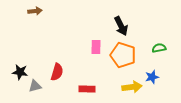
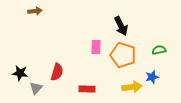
green semicircle: moved 2 px down
black star: moved 1 px down
gray triangle: moved 1 px right, 2 px down; rotated 32 degrees counterclockwise
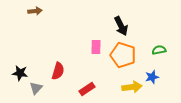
red semicircle: moved 1 px right, 1 px up
red rectangle: rotated 35 degrees counterclockwise
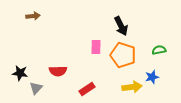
brown arrow: moved 2 px left, 5 px down
red semicircle: rotated 72 degrees clockwise
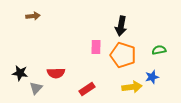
black arrow: rotated 36 degrees clockwise
red semicircle: moved 2 px left, 2 px down
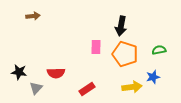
orange pentagon: moved 2 px right, 1 px up
black star: moved 1 px left, 1 px up
blue star: moved 1 px right
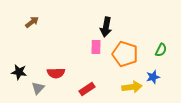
brown arrow: moved 1 px left, 6 px down; rotated 32 degrees counterclockwise
black arrow: moved 15 px left, 1 px down
green semicircle: moved 2 px right; rotated 128 degrees clockwise
gray triangle: moved 2 px right
